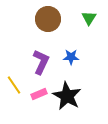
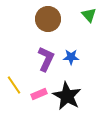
green triangle: moved 3 px up; rotated 14 degrees counterclockwise
purple L-shape: moved 5 px right, 3 px up
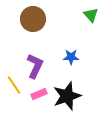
green triangle: moved 2 px right
brown circle: moved 15 px left
purple L-shape: moved 11 px left, 7 px down
black star: rotated 24 degrees clockwise
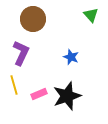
blue star: rotated 21 degrees clockwise
purple L-shape: moved 14 px left, 13 px up
yellow line: rotated 18 degrees clockwise
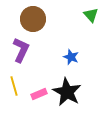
purple L-shape: moved 3 px up
yellow line: moved 1 px down
black star: moved 4 px up; rotated 24 degrees counterclockwise
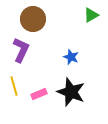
green triangle: rotated 42 degrees clockwise
black star: moved 4 px right; rotated 8 degrees counterclockwise
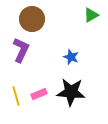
brown circle: moved 1 px left
yellow line: moved 2 px right, 10 px down
black star: rotated 16 degrees counterclockwise
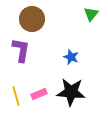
green triangle: moved 1 px up; rotated 21 degrees counterclockwise
purple L-shape: rotated 15 degrees counterclockwise
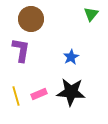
brown circle: moved 1 px left
blue star: rotated 21 degrees clockwise
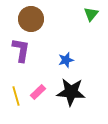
blue star: moved 5 px left, 3 px down; rotated 14 degrees clockwise
pink rectangle: moved 1 px left, 2 px up; rotated 21 degrees counterclockwise
